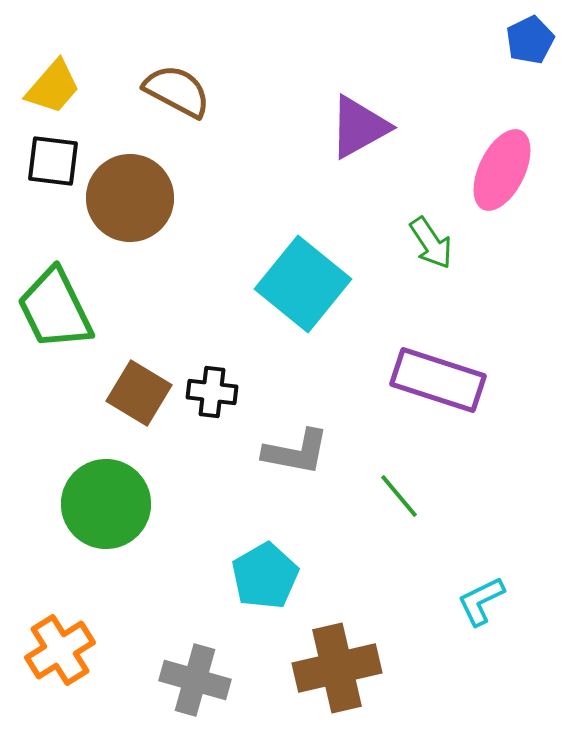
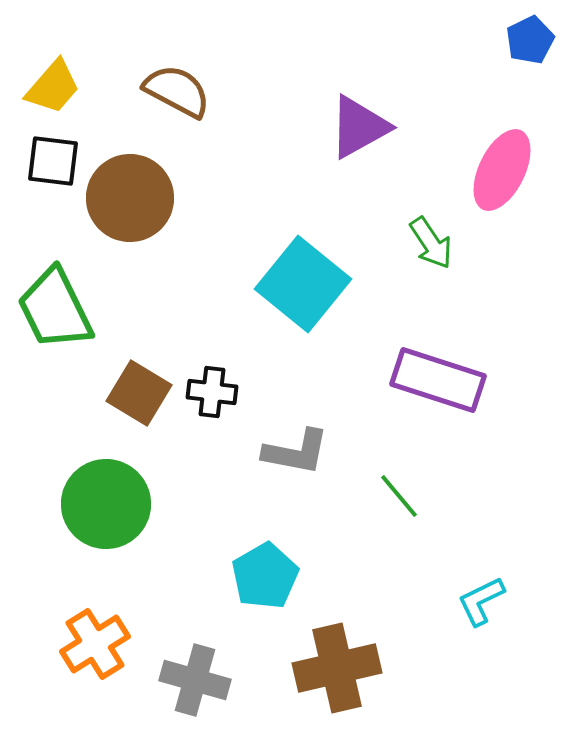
orange cross: moved 35 px right, 6 px up
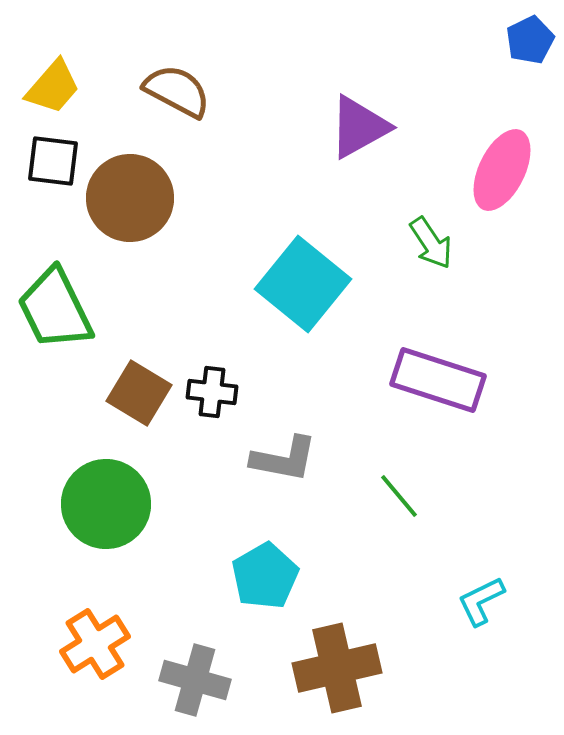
gray L-shape: moved 12 px left, 7 px down
